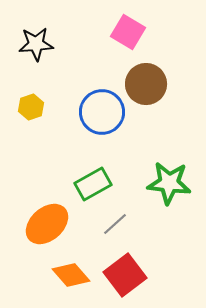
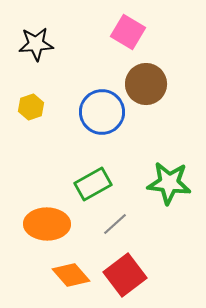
orange ellipse: rotated 42 degrees clockwise
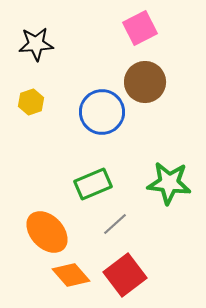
pink square: moved 12 px right, 4 px up; rotated 32 degrees clockwise
brown circle: moved 1 px left, 2 px up
yellow hexagon: moved 5 px up
green rectangle: rotated 6 degrees clockwise
orange ellipse: moved 8 px down; rotated 45 degrees clockwise
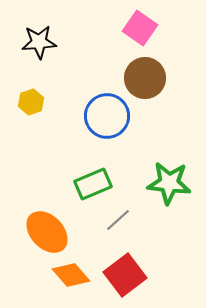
pink square: rotated 28 degrees counterclockwise
black star: moved 3 px right, 2 px up
brown circle: moved 4 px up
blue circle: moved 5 px right, 4 px down
gray line: moved 3 px right, 4 px up
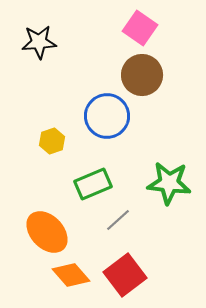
brown circle: moved 3 px left, 3 px up
yellow hexagon: moved 21 px right, 39 px down
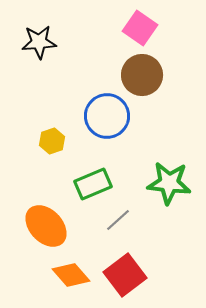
orange ellipse: moved 1 px left, 6 px up
